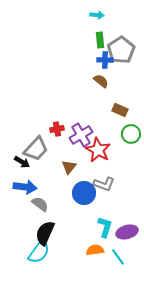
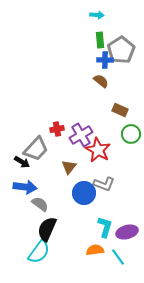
black semicircle: moved 2 px right, 4 px up
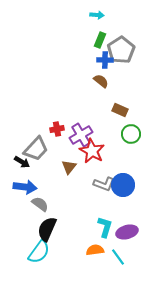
green rectangle: rotated 28 degrees clockwise
red star: moved 6 px left, 1 px down
blue circle: moved 39 px right, 8 px up
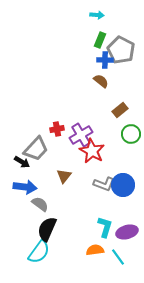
gray pentagon: rotated 12 degrees counterclockwise
brown rectangle: rotated 63 degrees counterclockwise
brown triangle: moved 5 px left, 9 px down
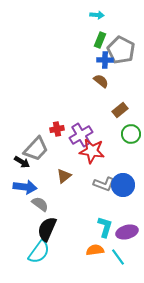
red star: rotated 20 degrees counterclockwise
brown triangle: rotated 14 degrees clockwise
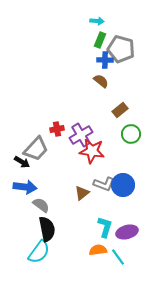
cyan arrow: moved 6 px down
gray pentagon: moved 1 px up; rotated 12 degrees counterclockwise
brown triangle: moved 18 px right, 17 px down
gray semicircle: moved 1 px right, 1 px down
black semicircle: rotated 145 degrees clockwise
orange semicircle: moved 3 px right
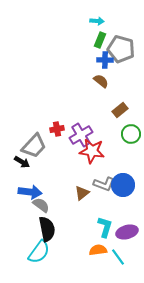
gray trapezoid: moved 2 px left, 3 px up
blue arrow: moved 5 px right, 5 px down
